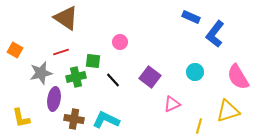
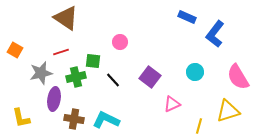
blue rectangle: moved 4 px left
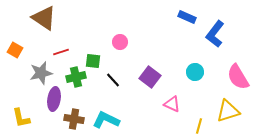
brown triangle: moved 22 px left
pink triangle: rotated 48 degrees clockwise
